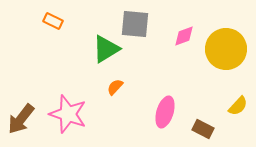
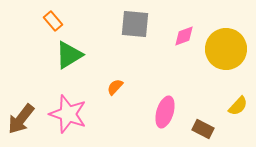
orange rectangle: rotated 24 degrees clockwise
green triangle: moved 37 px left, 6 px down
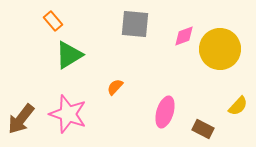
yellow circle: moved 6 px left
